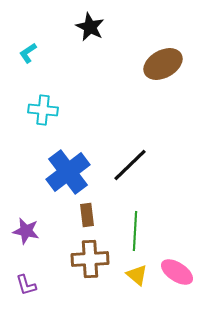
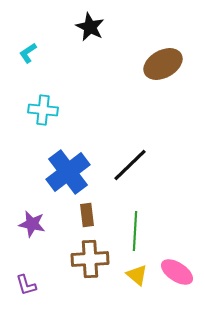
purple star: moved 6 px right, 7 px up
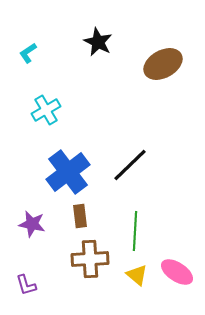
black star: moved 8 px right, 15 px down
cyan cross: moved 3 px right; rotated 36 degrees counterclockwise
brown rectangle: moved 7 px left, 1 px down
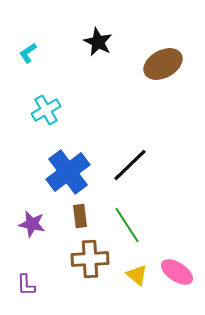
green line: moved 8 px left, 6 px up; rotated 36 degrees counterclockwise
purple L-shape: rotated 15 degrees clockwise
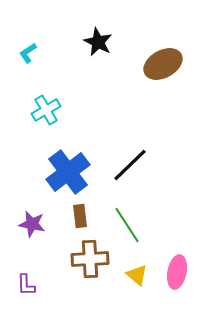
pink ellipse: rotated 68 degrees clockwise
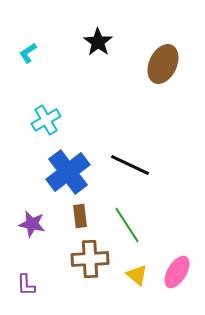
black star: rotated 8 degrees clockwise
brown ellipse: rotated 36 degrees counterclockwise
cyan cross: moved 10 px down
black line: rotated 69 degrees clockwise
pink ellipse: rotated 20 degrees clockwise
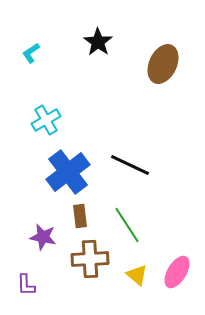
cyan L-shape: moved 3 px right
purple star: moved 11 px right, 13 px down
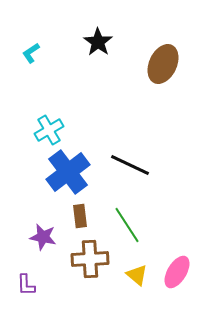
cyan cross: moved 3 px right, 10 px down
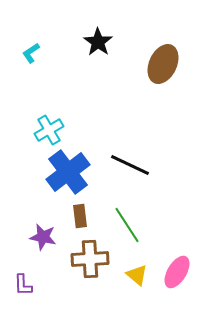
purple L-shape: moved 3 px left
